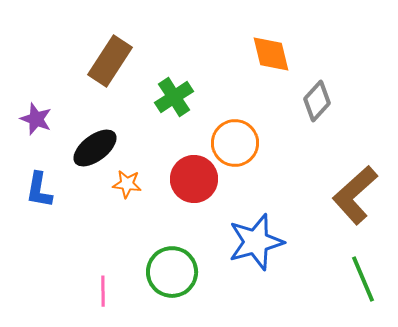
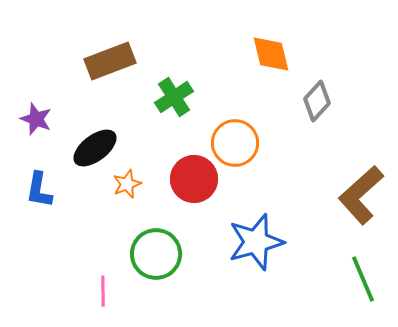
brown rectangle: rotated 36 degrees clockwise
orange star: rotated 28 degrees counterclockwise
brown L-shape: moved 6 px right
green circle: moved 16 px left, 18 px up
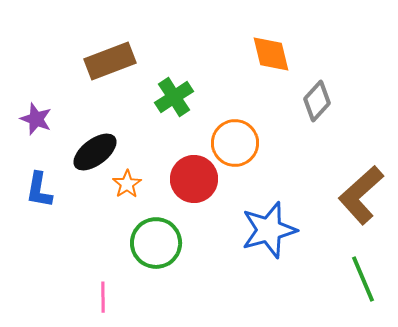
black ellipse: moved 4 px down
orange star: rotated 12 degrees counterclockwise
blue star: moved 13 px right, 12 px up
green circle: moved 11 px up
pink line: moved 6 px down
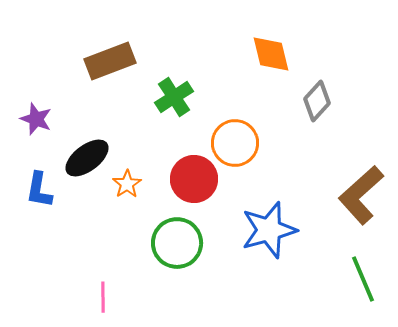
black ellipse: moved 8 px left, 6 px down
green circle: moved 21 px right
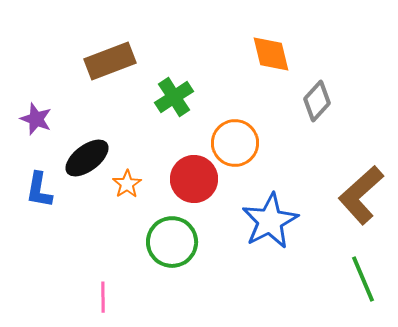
blue star: moved 1 px right, 9 px up; rotated 12 degrees counterclockwise
green circle: moved 5 px left, 1 px up
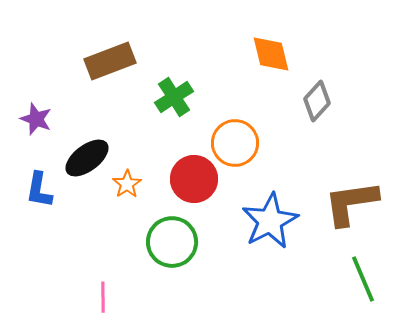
brown L-shape: moved 10 px left, 8 px down; rotated 34 degrees clockwise
